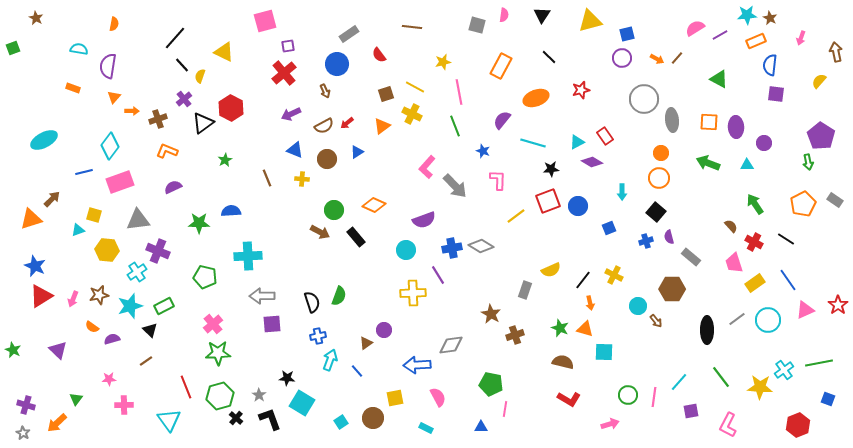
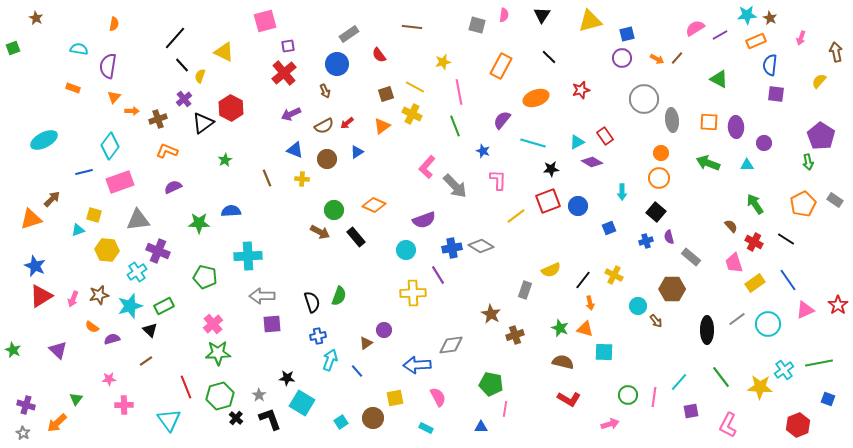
cyan circle at (768, 320): moved 4 px down
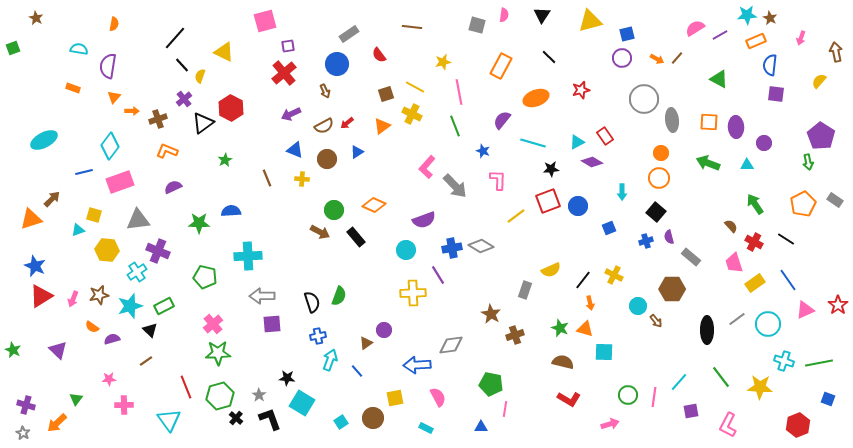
cyan cross at (784, 370): moved 9 px up; rotated 36 degrees counterclockwise
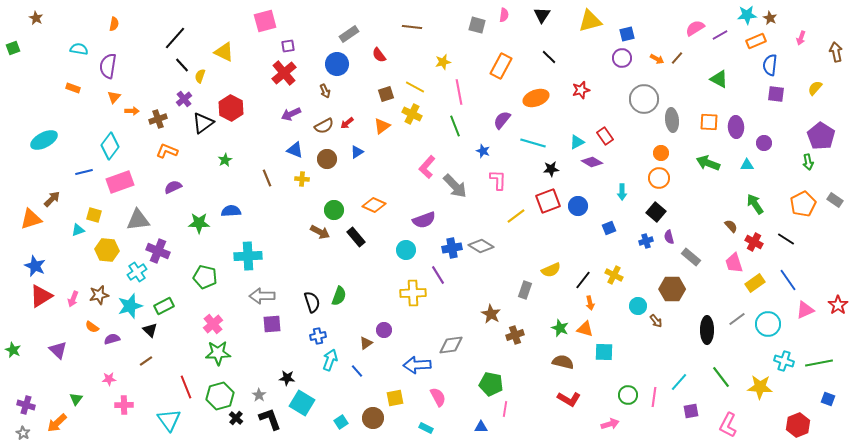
yellow semicircle at (819, 81): moved 4 px left, 7 px down
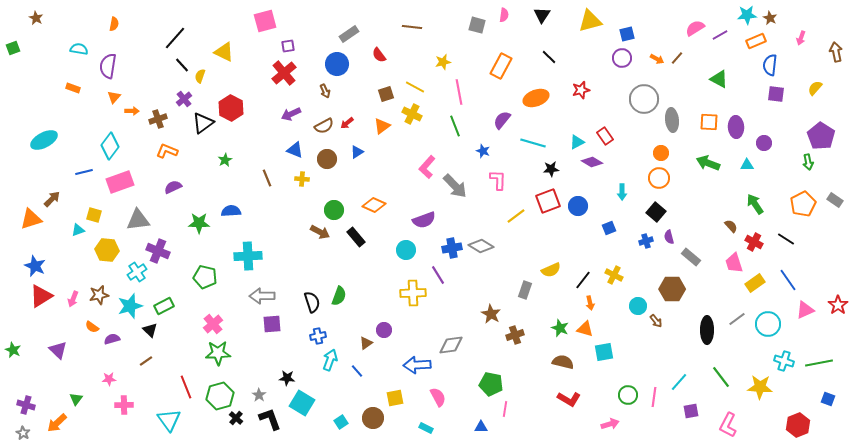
cyan square at (604, 352): rotated 12 degrees counterclockwise
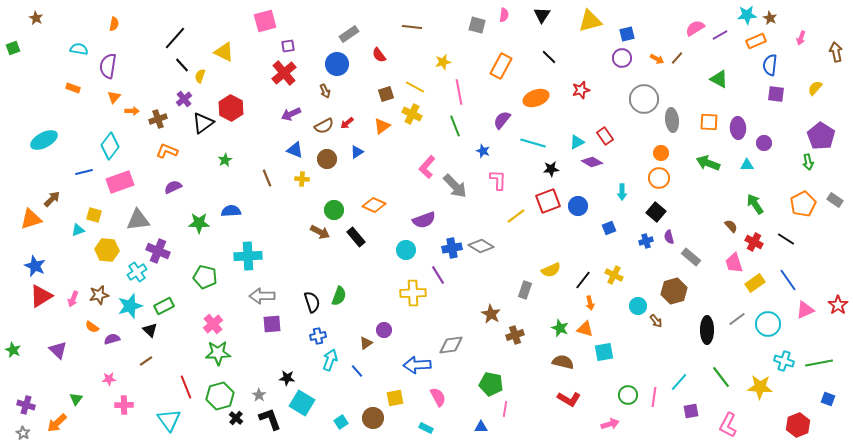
purple ellipse at (736, 127): moved 2 px right, 1 px down
brown hexagon at (672, 289): moved 2 px right, 2 px down; rotated 15 degrees counterclockwise
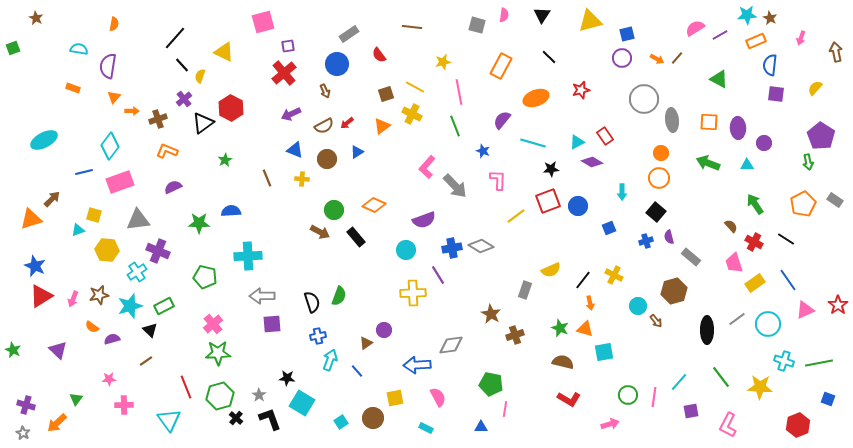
pink square at (265, 21): moved 2 px left, 1 px down
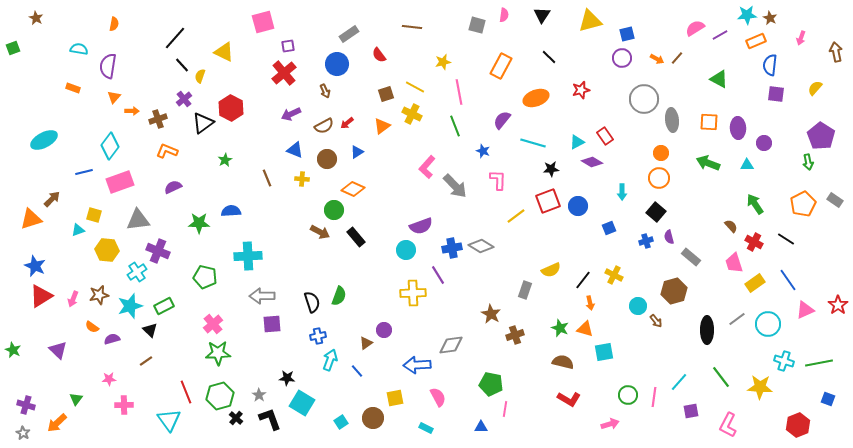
orange diamond at (374, 205): moved 21 px left, 16 px up
purple semicircle at (424, 220): moved 3 px left, 6 px down
red line at (186, 387): moved 5 px down
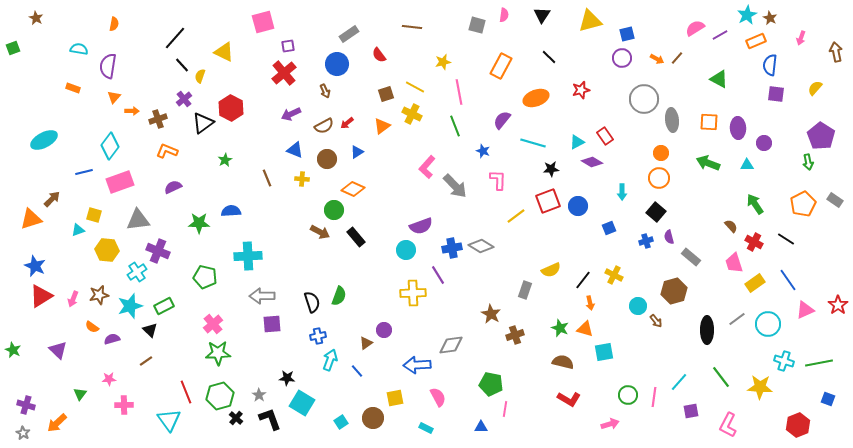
cyan star at (747, 15): rotated 24 degrees counterclockwise
green triangle at (76, 399): moved 4 px right, 5 px up
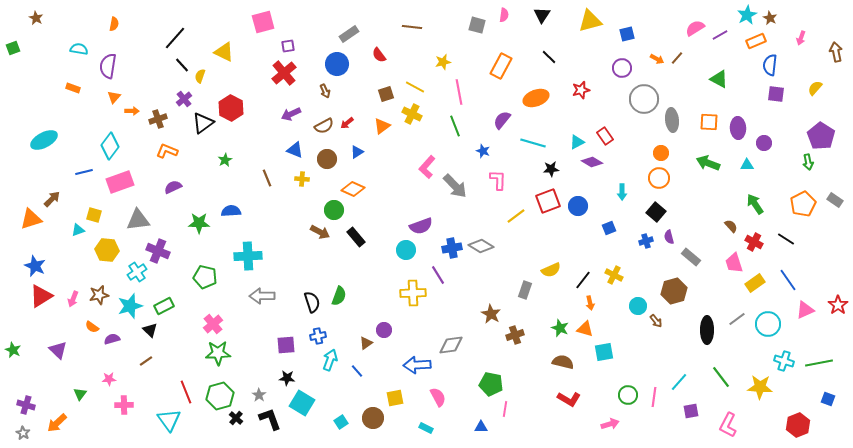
purple circle at (622, 58): moved 10 px down
purple square at (272, 324): moved 14 px right, 21 px down
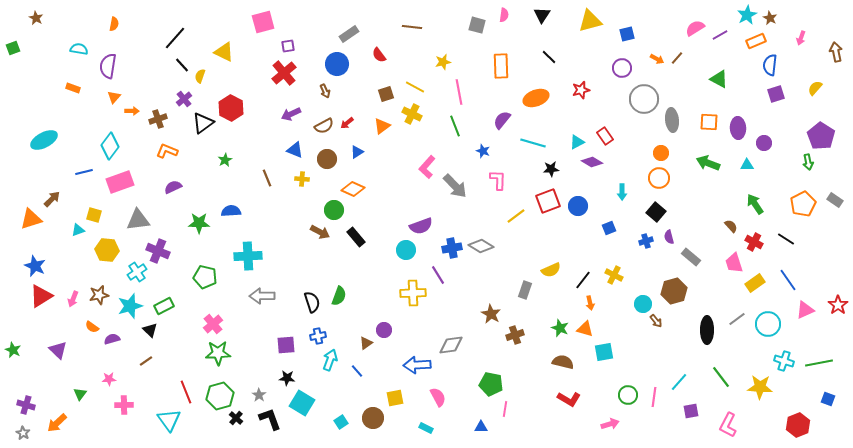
orange rectangle at (501, 66): rotated 30 degrees counterclockwise
purple square at (776, 94): rotated 24 degrees counterclockwise
cyan circle at (638, 306): moved 5 px right, 2 px up
